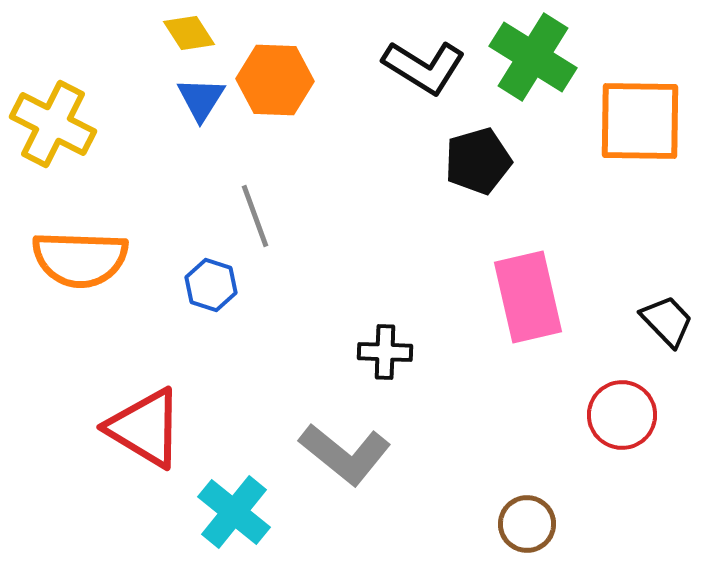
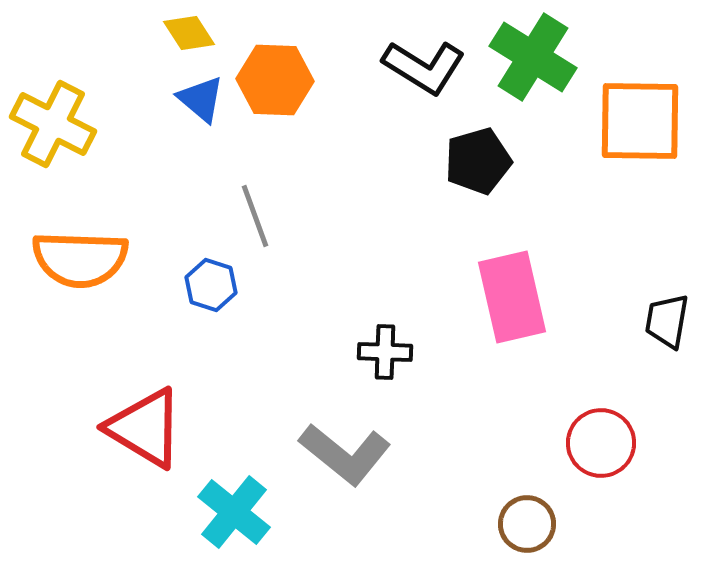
blue triangle: rotated 22 degrees counterclockwise
pink rectangle: moved 16 px left
black trapezoid: rotated 126 degrees counterclockwise
red circle: moved 21 px left, 28 px down
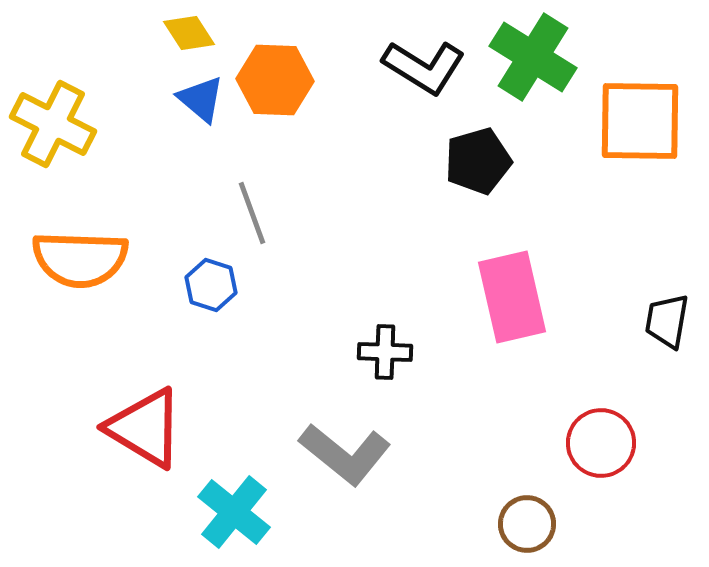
gray line: moved 3 px left, 3 px up
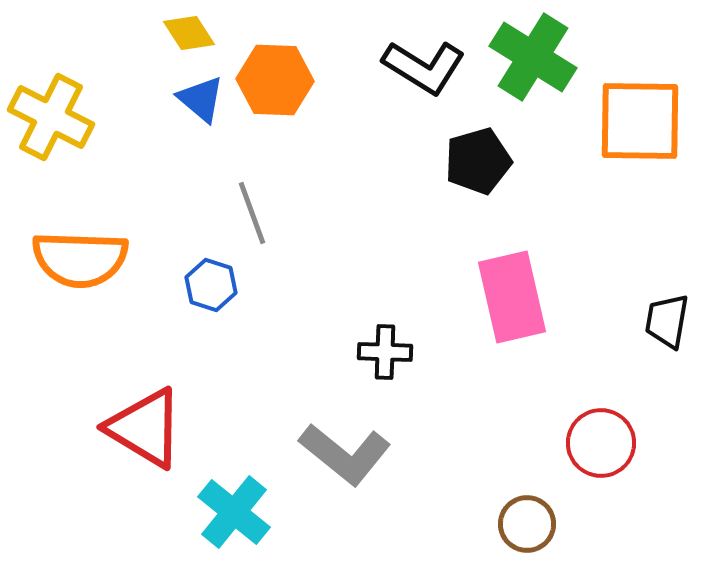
yellow cross: moved 2 px left, 7 px up
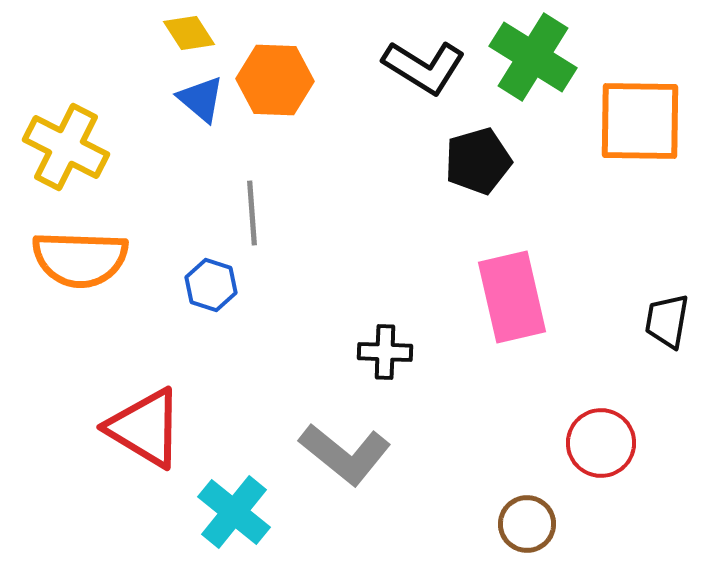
yellow cross: moved 15 px right, 30 px down
gray line: rotated 16 degrees clockwise
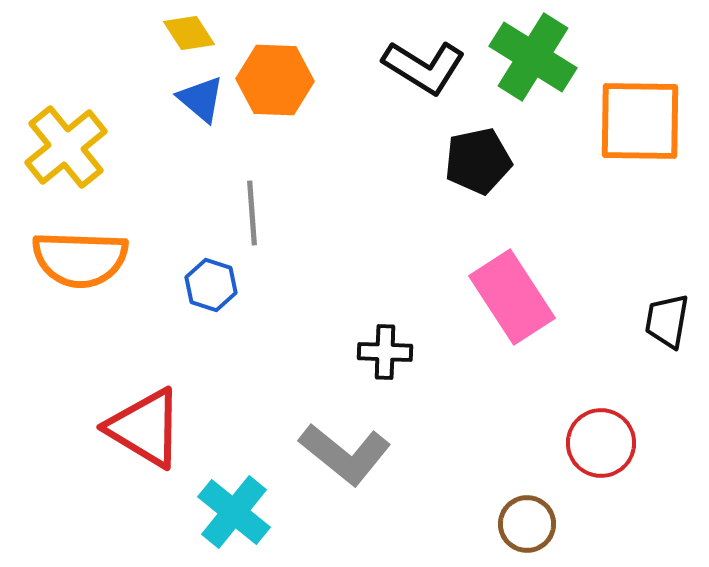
yellow cross: rotated 24 degrees clockwise
black pentagon: rotated 4 degrees clockwise
pink rectangle: rotated 20 degrees counterclockwise
